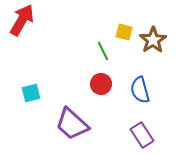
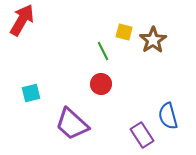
blue semicircle: moved 28 px right, 26 px down
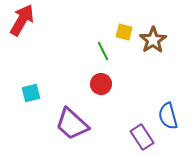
purple rectangle: moved 2 px down
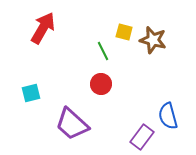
red arrow: moved 21 px right, 8 px down
brown star: rotated 24 degrees counterclockwise
purple rectangle: rotated 70 degrees clockwise
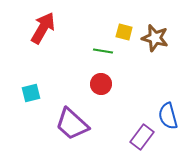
brown star: moved 2 px right, 2 px up
green line: rotated 54 degrees counterclockwise
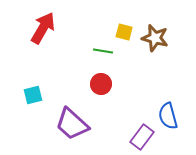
cyan square: moved 2 px right, 2 px down
